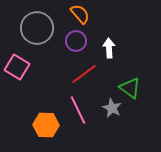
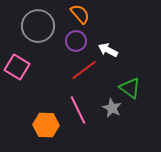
gray circle: moved 1 px right, 2 px up
white arrow: moved 1 px left, 2 px down; rotated 60 degrees counterclockwise
red line: moved 4 px up
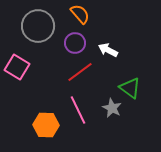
purple circle: moved 1 px left, 2 px down
red line: moved 4 px left, 2 px down
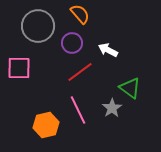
purple circle: moved 3 px left
pink square: moved 2 px right, 1 px down; rotated 30 degrees counterclockwise
gray star: rotated 12 degrees clockwise
orange hexagon: rotated 15 degrees counterclockwise
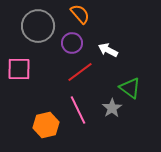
pink square: moved 1 px down
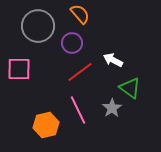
white arrow: moved 5 px right, 10 px down
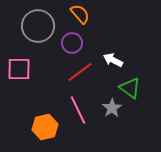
orange hexagon: moved 1 px left, 2 px down
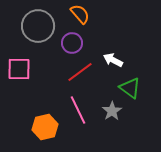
gray star: moved 3 px down
